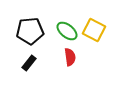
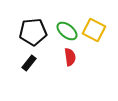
black pentagon: moved 3 px right, 1 px down
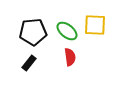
yellow square: moved 1 px right, 5 px up; rotated 25 degrees counterclockwise
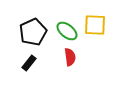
black pentagon: rotated 20 degrees counterclockwise
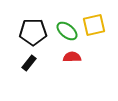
yellow square: moved 1 px left; rotated 15 degrees counterclockwise
black pentagon: rotated 24 degrees clockwise
red semicircle: moved 2 px right; rotated 84 degrees counterclockwise
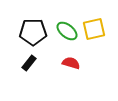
yellow square: moved 4 px down
red semicircle: moved 1 px left, 6 px down; rotated 18 degrees clockwise
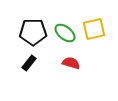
green ellipse: moved 2 px left, 2 px down
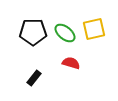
black rectangle: moved 5 px right, 15 px down
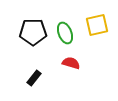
yellow square: moved 3 px right, 4 px up
green ellipse: rotated 30 degrees clockwise
